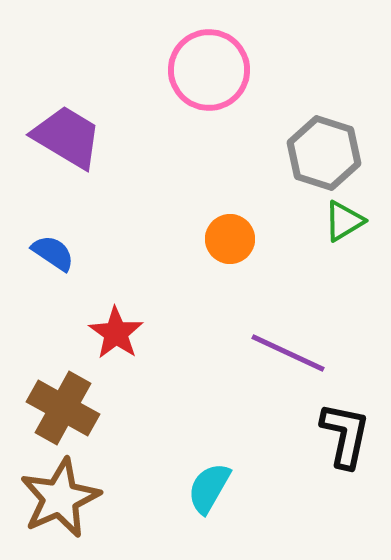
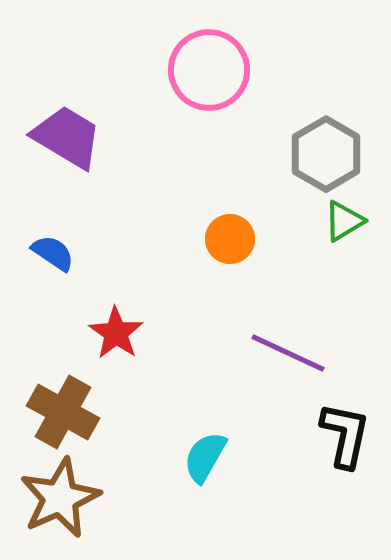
gray hexagon: moved 2 px right, 1 px down; rotated 12 degrees clockwise
brown cross: moved 4 px down
cyan semicircle: moved 4 px left, 31 px up
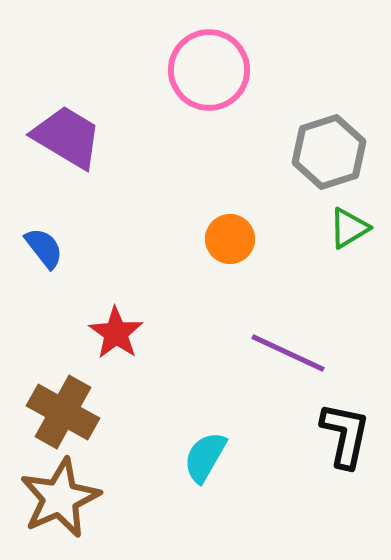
gray hexagon: moved 3 px right, 2 px up; rotated 12 degrees clockwise
green triangle: moved 5 px right, 7 px down
blue semicircle: moved 9 px left, 5 px up; rotated 18 degrees clockwise
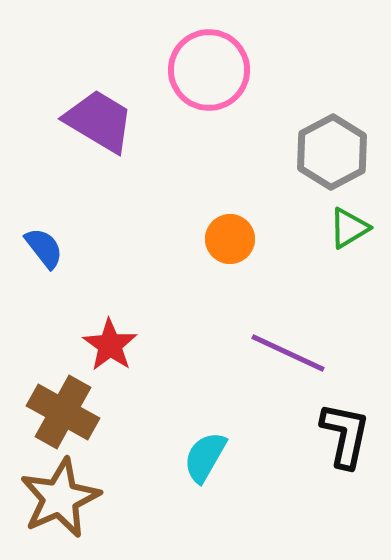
purple trapezoid: moved 32 px right, 16 px up
gray hexagon: moved 3 px right; rotated 10 degrees counterclockwise
red star: moved 6 px left, 12 px down
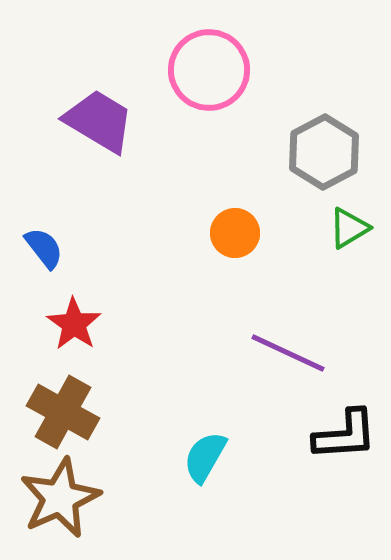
gray hexagon: moved 8 px left
orange circle: moved 5 px right, 6 px up
red star: moved 36 px left, 21 px up
black L-shape: rotated 74 degrees clockwise
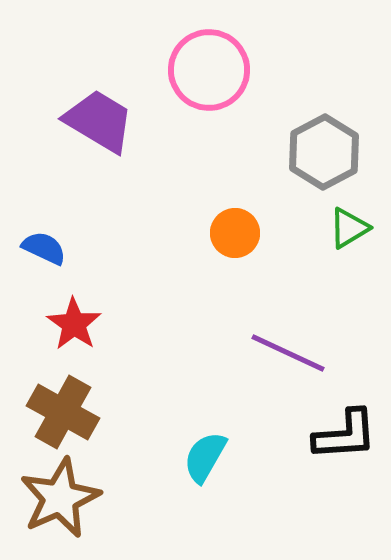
blue semicircle: rotated 27 degrees counterclockwise
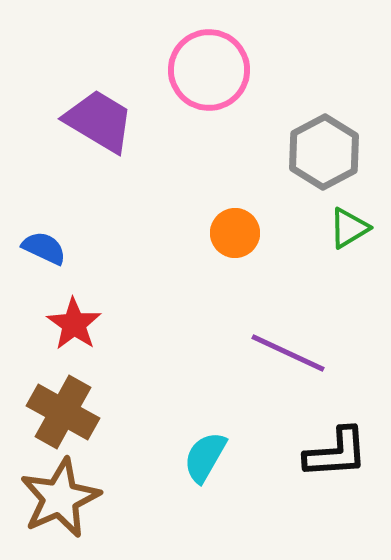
black L-shape: moved 9 px left, 18 px down
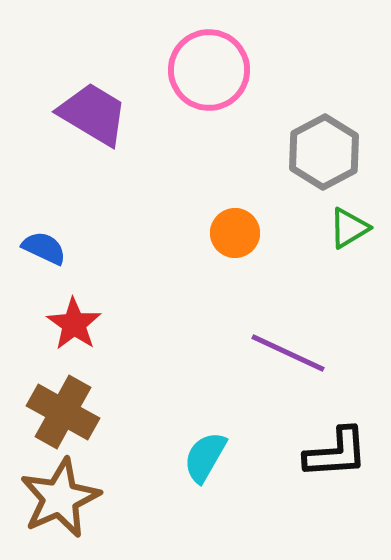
purple trapezoid: moved 6 px left, 7 px up
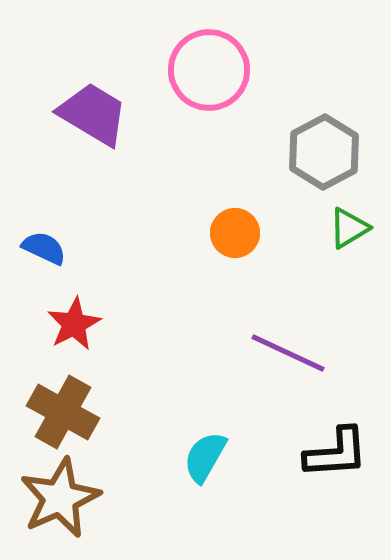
red star: rotated 10 degrees clockwise
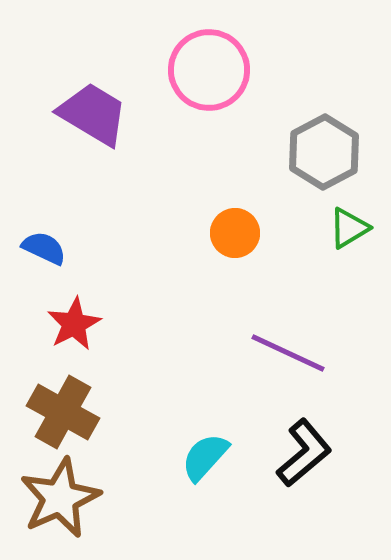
black L-shape: moved 32 px left; rotated 36 degrees counterclockwise
cyan semicircle: rotated 12 degrees clockwise
